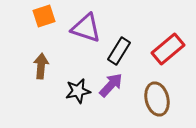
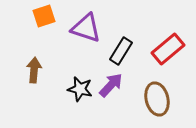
black rectangle: moved 2 px right
brown arrow: moved 7 px left, 4 px down
black star: moved 2 px right, 2 px up; rotated 25 degrees clockwise
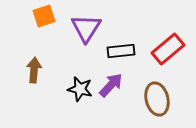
purple triangle: rotated 44 degrees clockwise
black rectangle: rotated 52 degrees clockwise
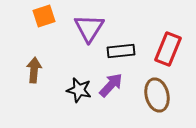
purple triangle: moved 3 px right
red rectangle: rotated 28 degrees counterclockwise
black star: moved 1 px left, 1 px down
brown ellipse: moved 4 px up
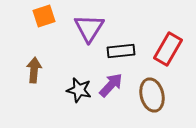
red rectangle: rotated 8 degrees clockwise
brown ellipse: moved 5 px left
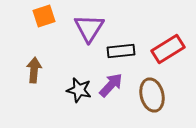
red rectangle: rotated 28 degrees clockwise
